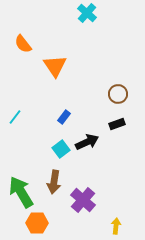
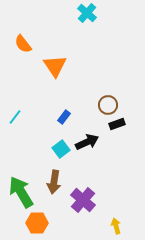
brown circle: moved 10 px left, 11 px down
yellow arrow: rotated 21 degrees counterclockwise
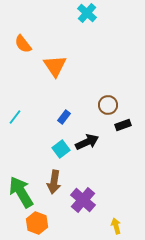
black rectangle: moved 6 px right, 1 px down
orange hexagon: rotated 20 degrees clockwise
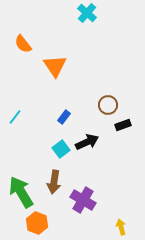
purple cross: rotated 10 degrees counterclockwise
yellow arrow: moved 5 px right, 1 px down
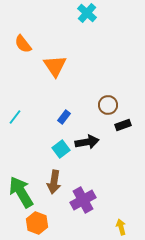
black arrow: rotated 15 degrees clockwise
purple cross: rotated 30 degrees clockwise
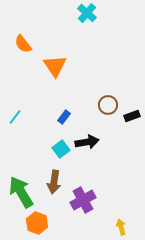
black rectangle: moved 9 px right, 9 px up
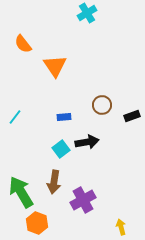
cyan cross: rotated 18 degrees clockwise
brown circle: moved 6 px left
blue rectangle: rotated 48 degrees clockwise
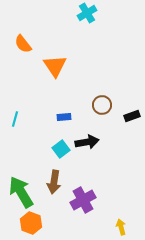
cyan line: moved 2 px down; rotated 21 degrees counterclockwise
orange hexagon: moved 6 px left
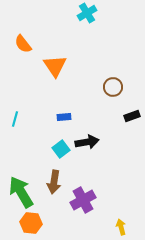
brown circle: moved 11 px right, 18 px up
orange hexagon: rotated 15 degrees counterclockwise
